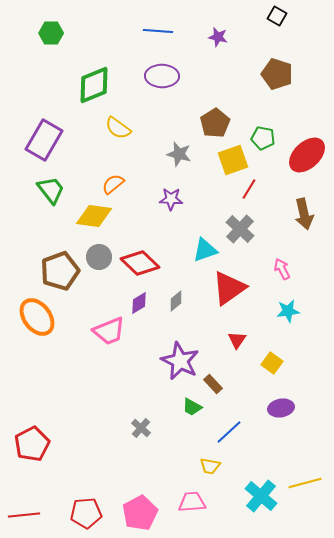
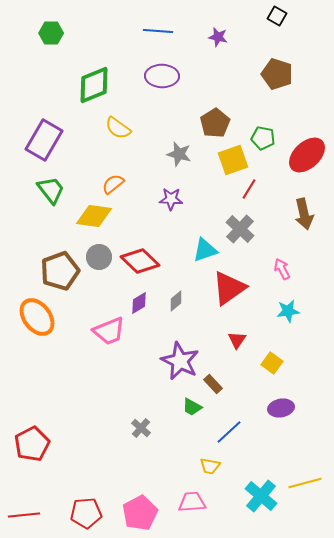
red diamond at (140, 263): moved 2 px up
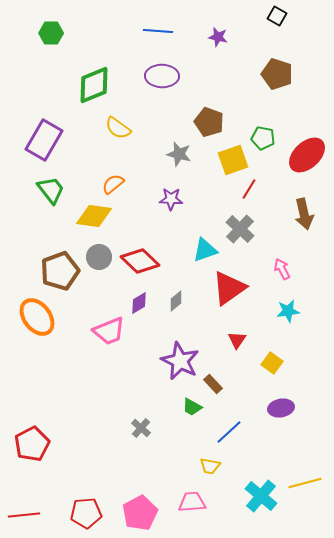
brown pentagon at (215, 123): moved 6 px left, 1 px up; rotated 20 degrees counterclockwise
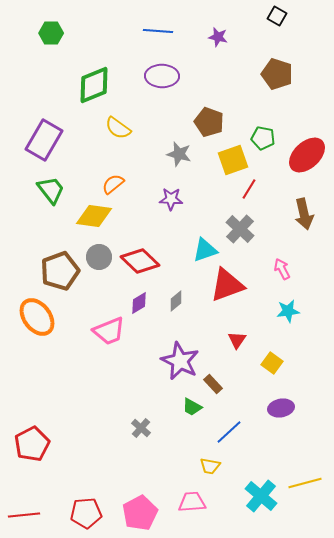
red triangle at (229, 288): moved 2 px left, 3 px up; rotated 15 degrees clockwise
